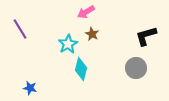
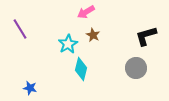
brown star: moved 1 px right, 1 px down
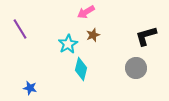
brown star: rotated 24 degrees clockwise
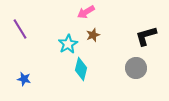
blue star: moved 6 px left, 9 px up
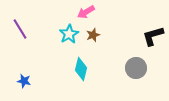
black L-shape: moved 7 px right
cyan star: moved 1 px right, 10 px up
blue star: moved 2 px down
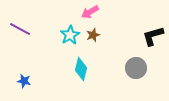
pink arrow: moved 4 px right
purple line: rotated 30 degrees counterclockwise
cyan star: moved 1 px right, 1 px down
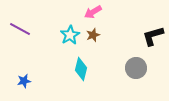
pink arrow: moved 3 px right
blue star: rotated 24 degrees counterclockwise
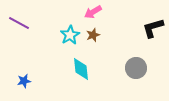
purple line: moved 1 px left, 6 px up
black L-shape: moved 8 px up
cyan diamond: rotated 20 degrees counterclockwise
